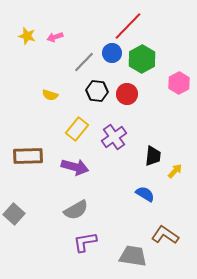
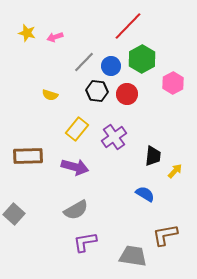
yellow star: moved 3 px up
blue circle: moved 1 px left, 13 px down
pink hexagon: moved 6 px left
brown L-shape: rotated 44 degrees counterclockwise
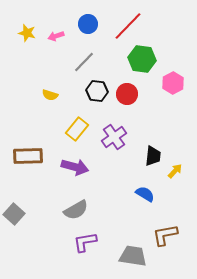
pink arrow: moved 1 px right, 1 px up
green hexagon: rotated 24 degrees counterclockwise
blue circle: moved 23 px left, 42 px up
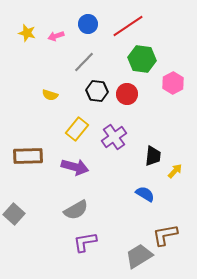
red line: rotated 12 degrees clockwise
gray trapezoid: moved 6 px right; rotated 40 degrees counterclockwise
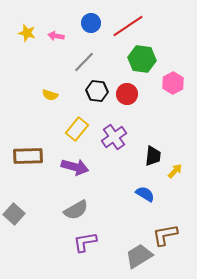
blue circle: moved 3 px right, 1 px up
pink arrow: rotated 28 degrees clockwise
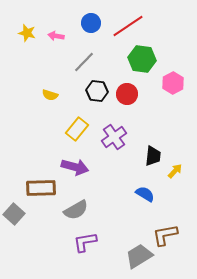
brown rectangle: moved 13 px right, 32 px down
